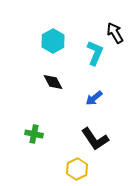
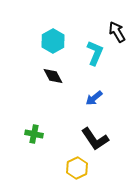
black arrow: moved 2 px right, 1 px up
black diamond: moved 6 px up
yellow hexagon: moved 1 px up
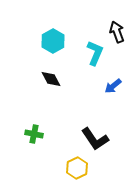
black arrow: rotated 10 degrees clockwise
black diamond: moved 2 px left, 3 px down
blue arrow: moved 19 px right, 12 px up
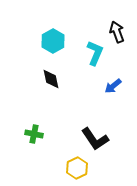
black diamond: rotated 15 degrees clockwise
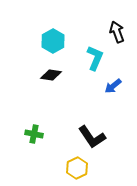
cyan L-shape: moved 5 px down
black diamond: moved 4 px up; rotated 70 degrees counterclockwise
black L-shape: moved 3 px left, 2 px up
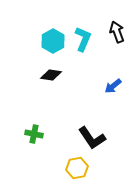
cyan L-shape: moved 12 px left, 19 px up
black L-shape: moved 1 px down
yellow hexagon: rotated 15 degrees clockwise
